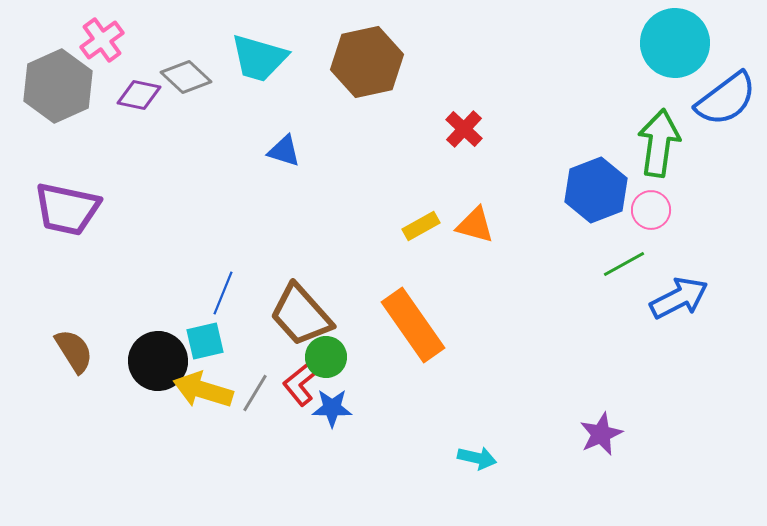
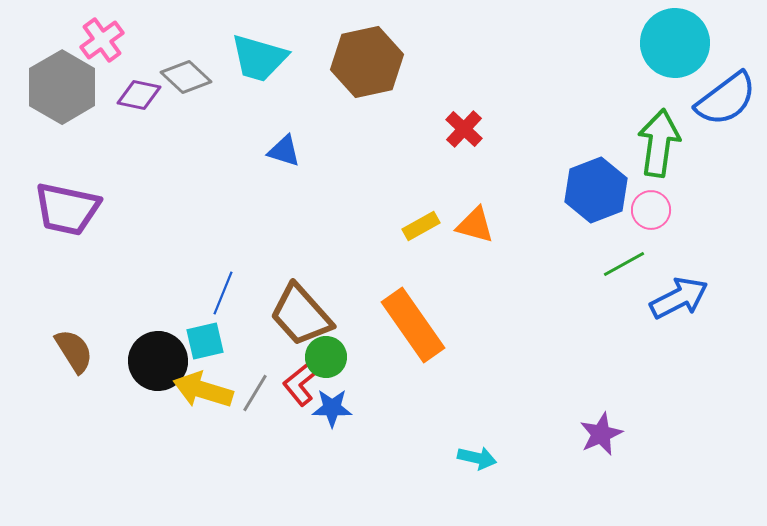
gray hexagon: moved 4 px right, 1 px down; rotated 6 degrees counterclockwise
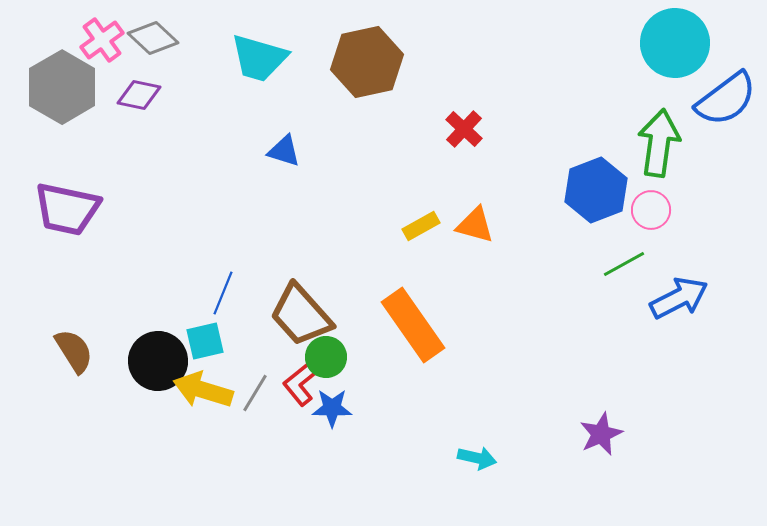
gray diamond: moved 33 px left, 39 px up
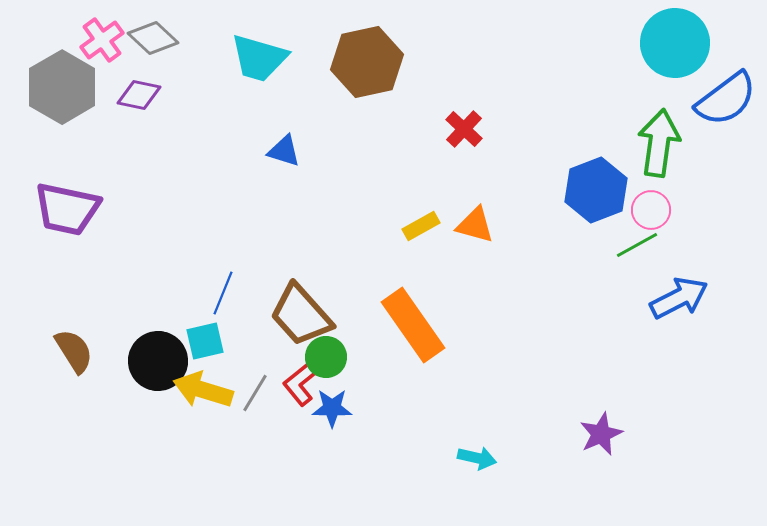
green line: moved 13 px right, 19 px up
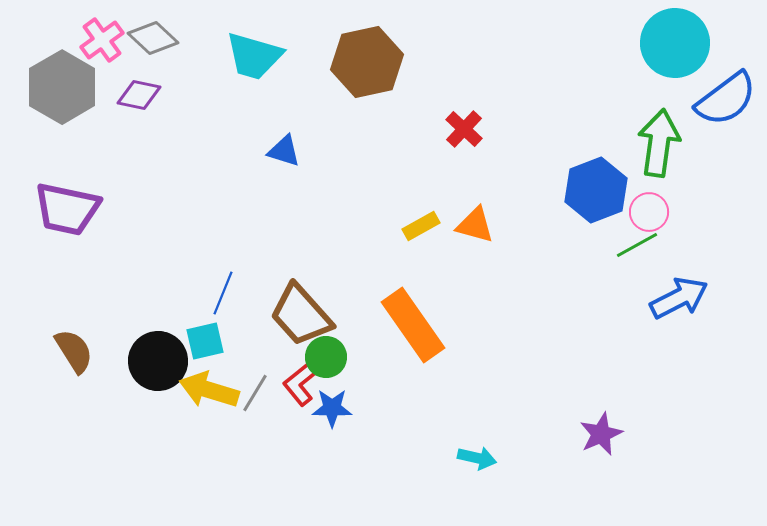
cyan trapezoid: moved 5 px left, 2 px up
pink circle: moved 2 px left, 2 px down
yellow arrow: moved 6 px right
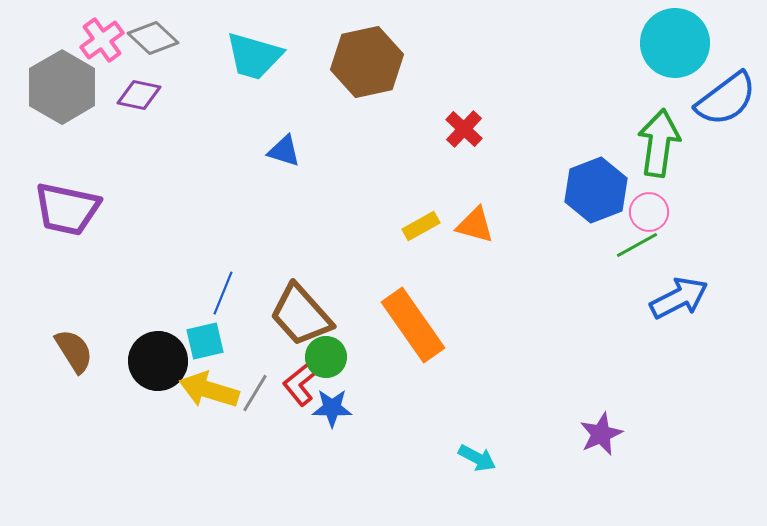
cyan arrow: rotated 15 degrees clockwise
